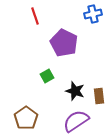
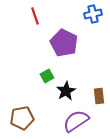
black star: moved 9 px left; rotated 24 degrees clockwise
brown pentagon: moved 4 px left; rotated 25 degrees clockwise
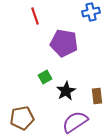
blue cross: moved 2 px left, 2 px up
purple pentagon: rotated 16 degrees counterclockwise
green square: moved 2 px left, 1 px down
brown rectangle: moved 2 px left
purple semicircle: moved 1 px left, 1 px down
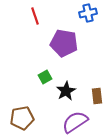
blue cross: moved 3 px left, 1 px down
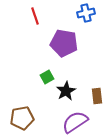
blue cross: moved 2 px left
green square: moved 2 px right
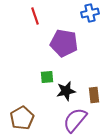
blue cross: moved 4 px right
green square: rotated 24 degrees clockwise
black star: rotated 18 degrees clockwise
brown rectangle: moved 3 px left, 1 px up
brown pentagon: rotated 20 degrees counterclockwise
purple semicircle: moved 2 px up; rotated 16 degrees counterclockwise
